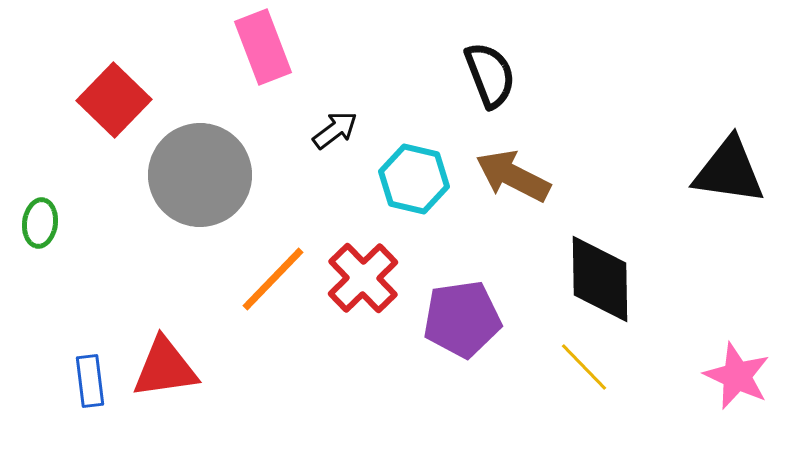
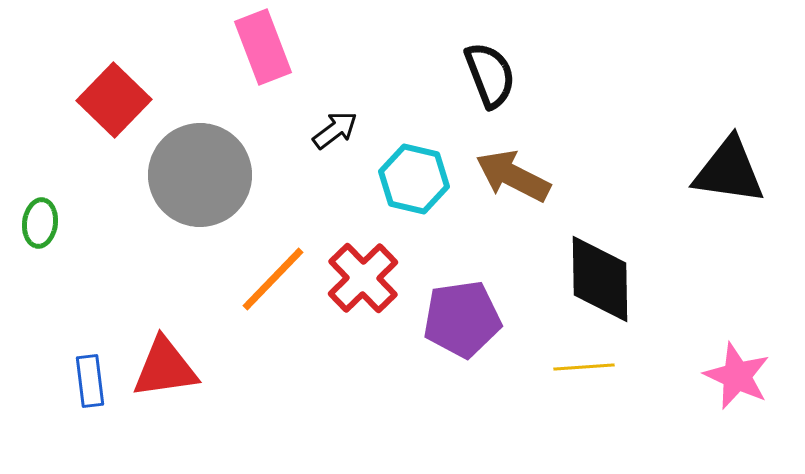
yellow line: rotated 50 degrees counterclockwise
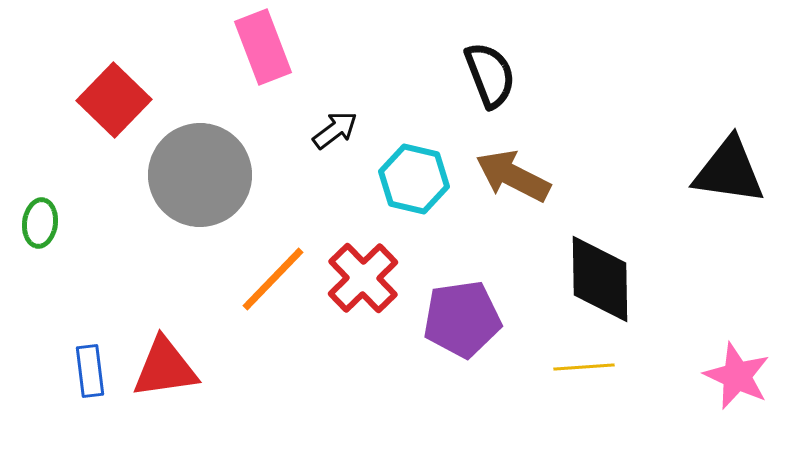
blue rectangle: moved 10 px up
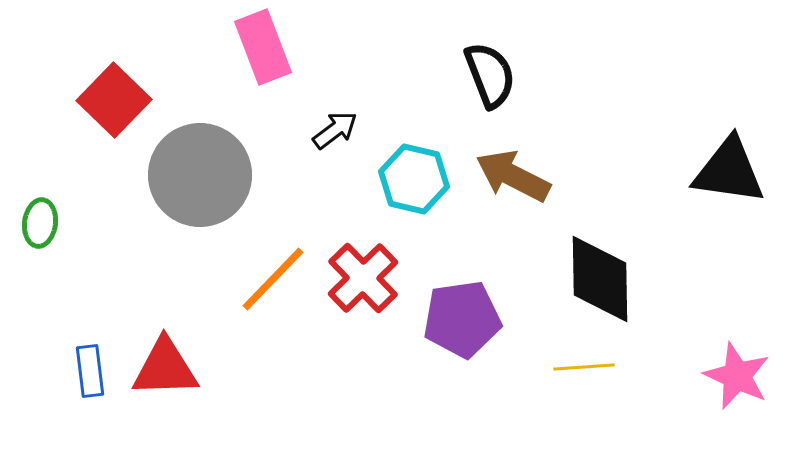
red triangle: rotated 6 degrees clockwise
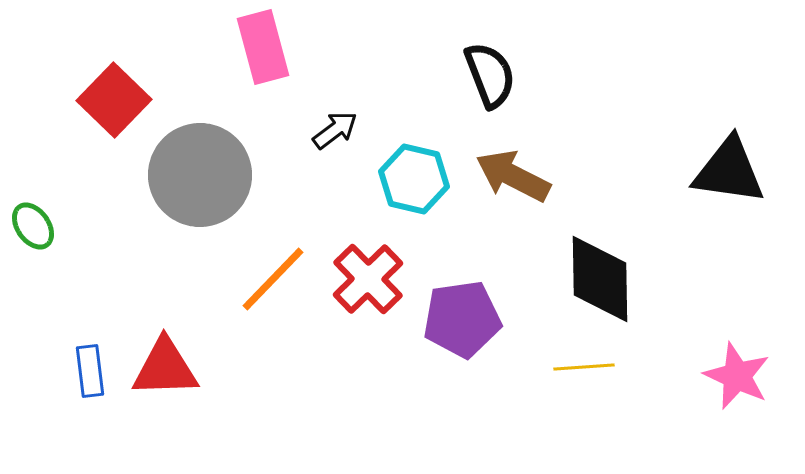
pink rectangle: rotated 6 degrees clockwise
green ellipse: moved 7 px left, 3 px down; rotated 42 degrees counterclockwise
red cross: moved 5 px right, 1 px down
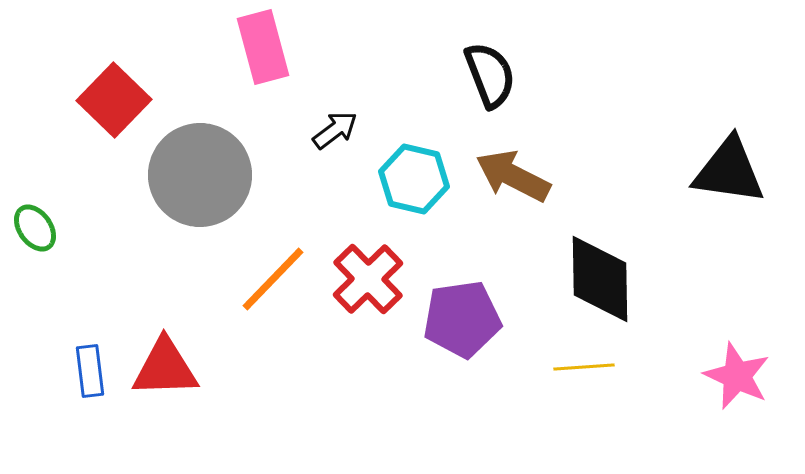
green ellipse: moved 2 px right, 2 px down
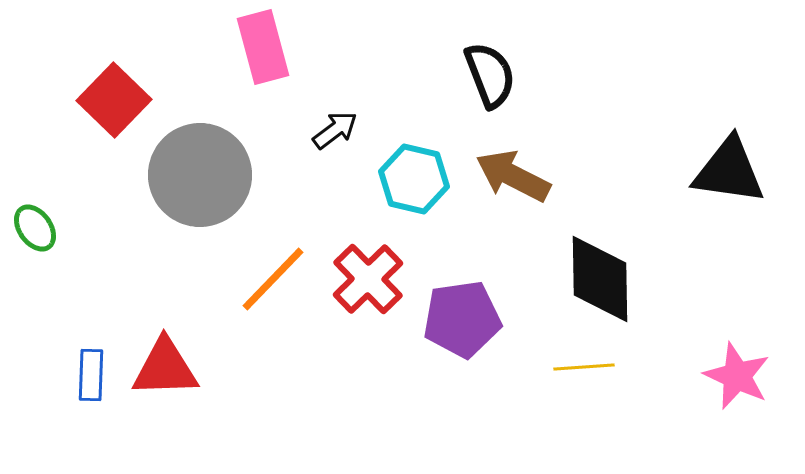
blue rectangle: moved 1 px right, 4 px down; rotated 9 degrees clockwise
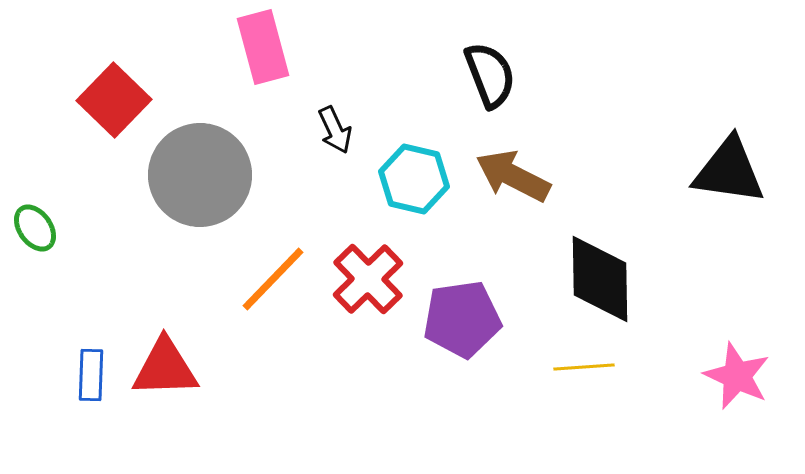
black arrow: rotated 102 degrees clockwise
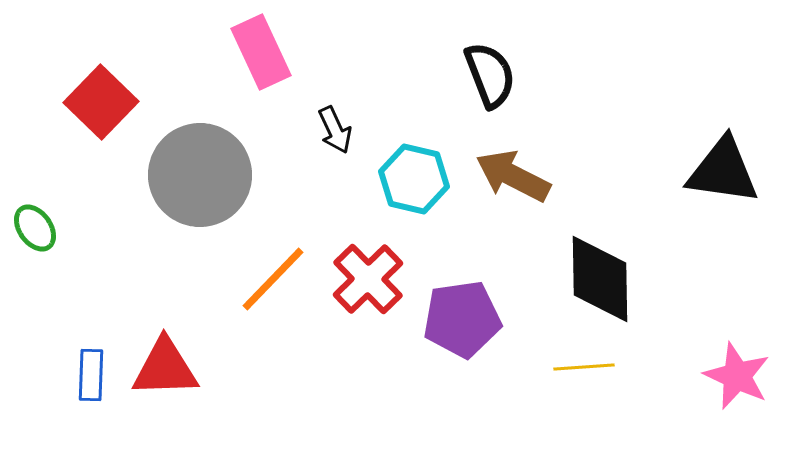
pink rectangle: moved 2 px left, 5 px down; rotated 10 degrees counterclockwise
red square: moved 13 px left, 2 px down
black triangle: moved 6 px left
